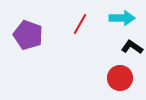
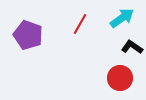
cyan arrow: rotated 35 degrees counterclockwise
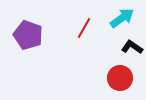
red line: moved 4 px right, 4 px down
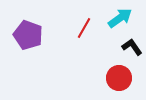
cyan arrow: moved 2 px left
black L-shape: rotated 20 degrees clockwise
red circle: moved 1 px left
